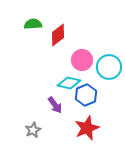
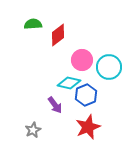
red star: moved 1 px right, 1 px up
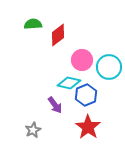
red star: rotated 15 degrees counterclockwise
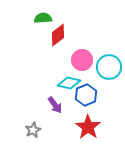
green semicircle: moved 10 px right, 6 px up
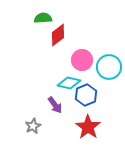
gray star: moved 4 px up
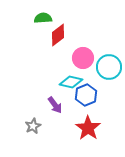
pink circle: moved 1 px right, 2 px up
cyan diamond: moved 2 px right, 1 px up
red star: moved 1 px down
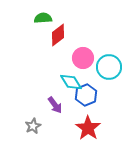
cyan diamond: rotated 45 degrees clockwise
